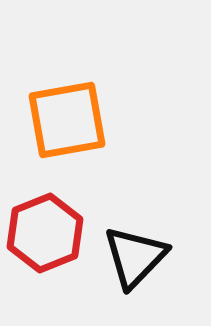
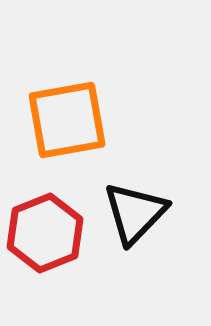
black triangle: moved 44 px up
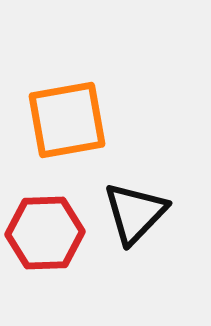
red hexagon: rotated 20 degrees clockwise
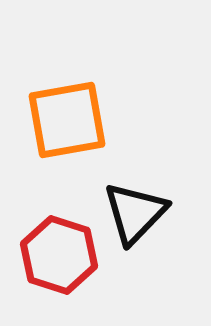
red hexagon: moved 14 px right, 22 px down; rotated 20 degrees clockwise
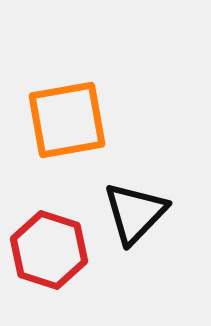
red hexagon: moved 10 px left, 5 px up
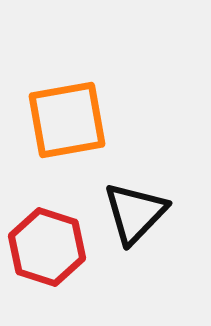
red hexagon: moved 2 px left, 3 px up
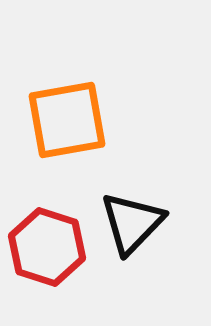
black triangle: moved 3 px left, 10 px down
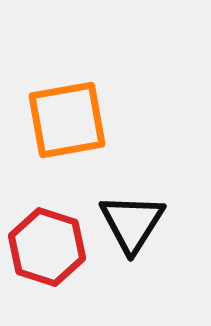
black triangle: rotated 12 degrees counterclockwise
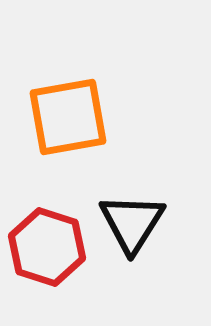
orange square: moved 1 px right, 3 px up
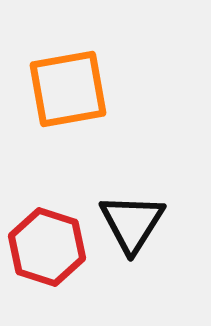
orange square: moved 28 px up
